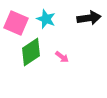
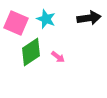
pink arrow: moved 4 px left
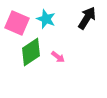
black arrow: moved 2 px left; rotated 50 degrees counterclockwise
pink square: moved 1 px right
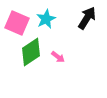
cyan star: rotated 24 degrees clockwise
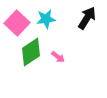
cyan star: rotated 18 degrees clockwise
pink square: rotated 20 degrees clockwise
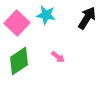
cyan star: moved 4 px up; rotated 18 degrees clockwise
green diamond: moved 12 px left, 9 px down
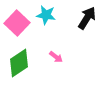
pink arrow: moved 2 px left
green diamond: moved 2 px down
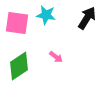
pink square: rotated 35 degrees counterclockwise
green diamond: moved 3 px down
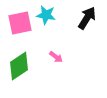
pink square: moved 3 px right; rotated 20 degrees counterclockwise
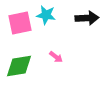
black arrow: rotated 55 degrees clockwise
green diamond: rotated 24 degrees clockwise
